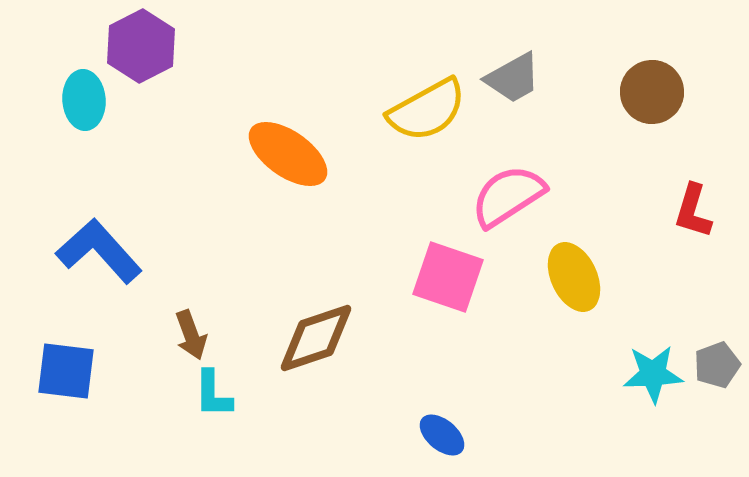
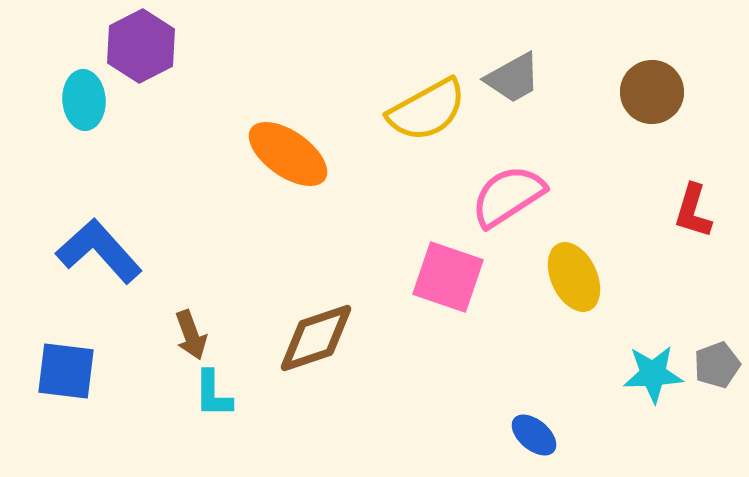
blue ellipse: moved 92 px right
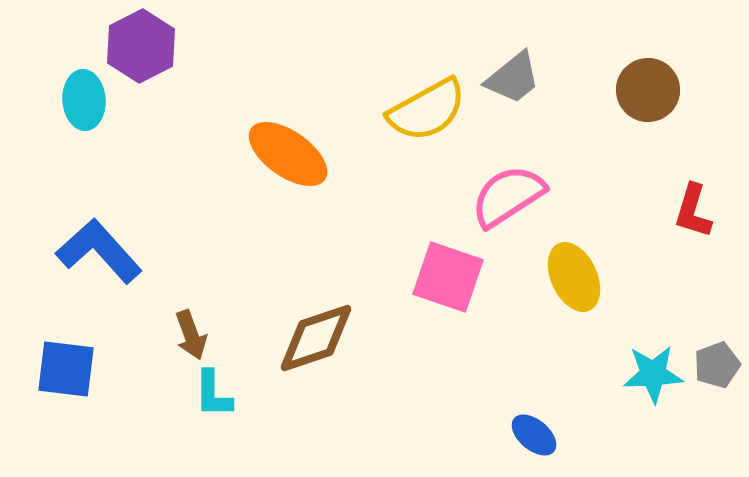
gray trapezoid: rotated 10 degrees counterclockwise
brown circle: moved 4 px left, 2 px up
blue square: moved 2 px up
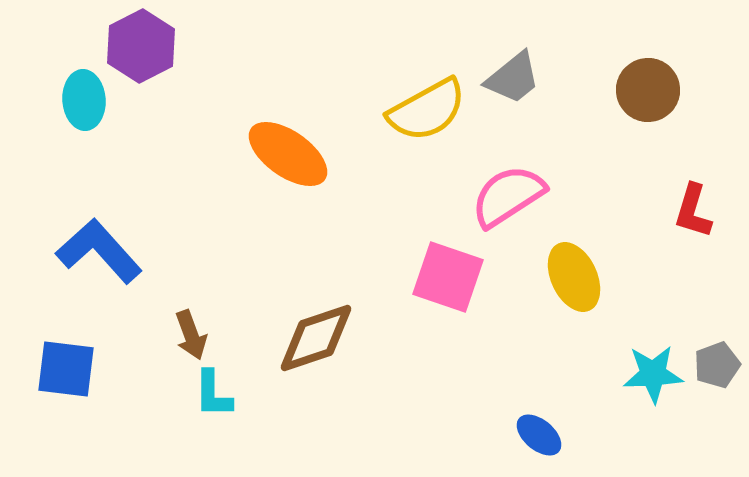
blue ellipse: moved 5 px right
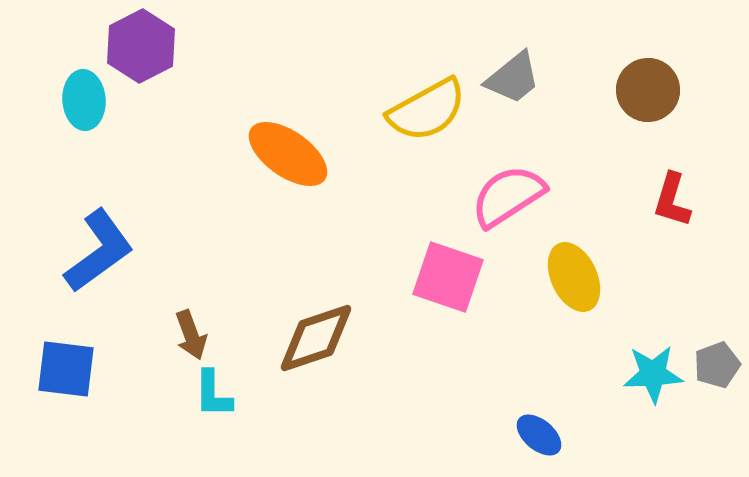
red L-shape: moved 21 px left, 11 px up
blue L-shape: rotated 96 degrees clockwise
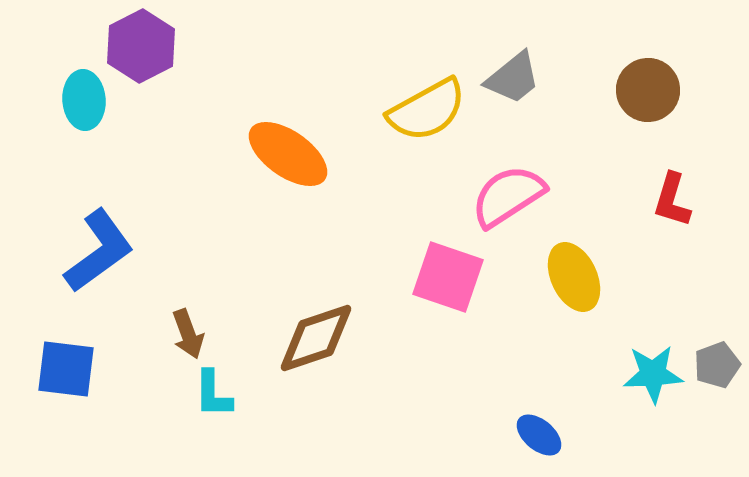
brown arrow: moved 3 px left, 1 px up
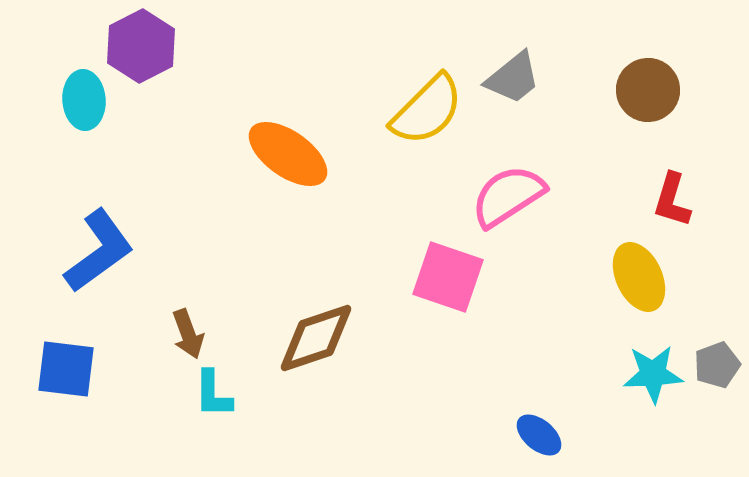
yellow semicircle: rotated 16 degrees counterclockwise
yellow ellipse: moved 65 px right
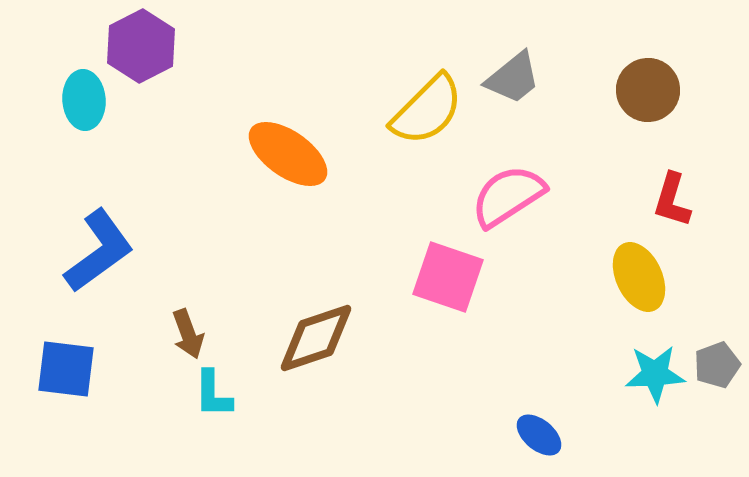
cyan star: moved 2 px right
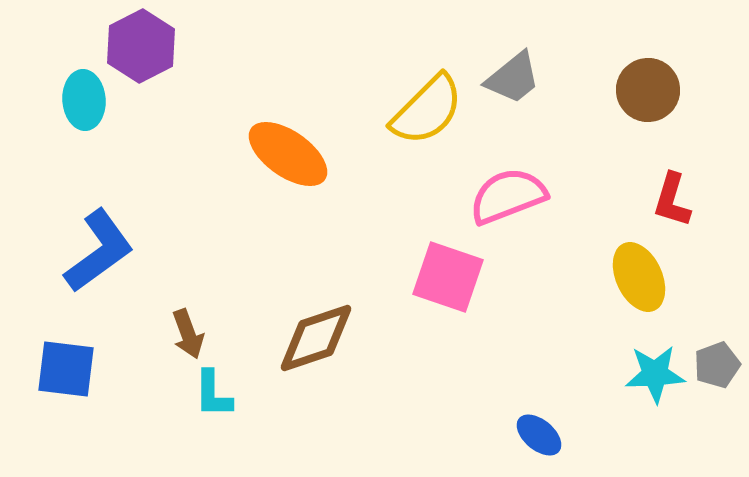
pink semicircle: rotated 12 degrees clockwise
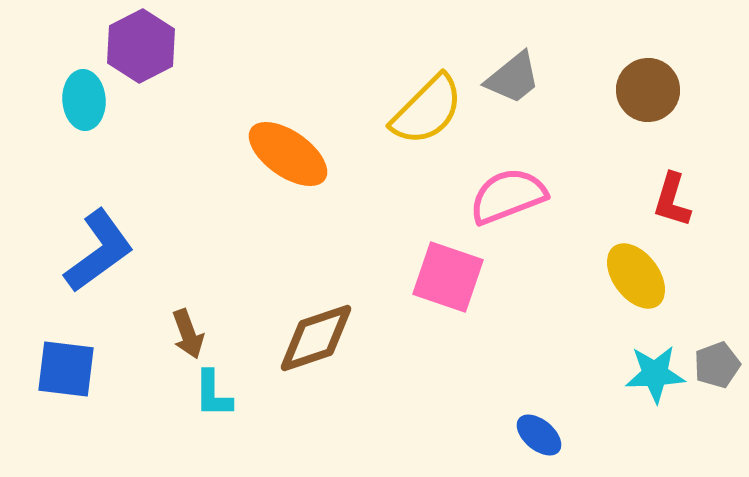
yellow ellipse: moved 3 px left, 1 px up; rotated 12 degrees counterclockwise
